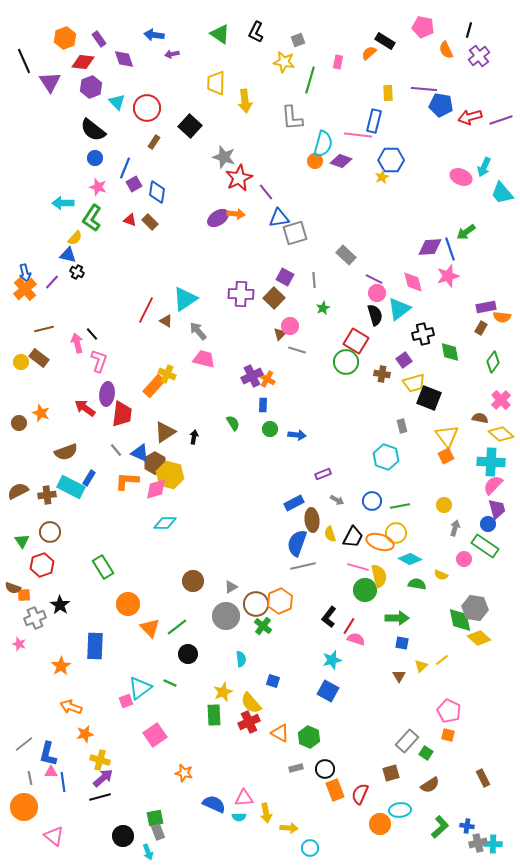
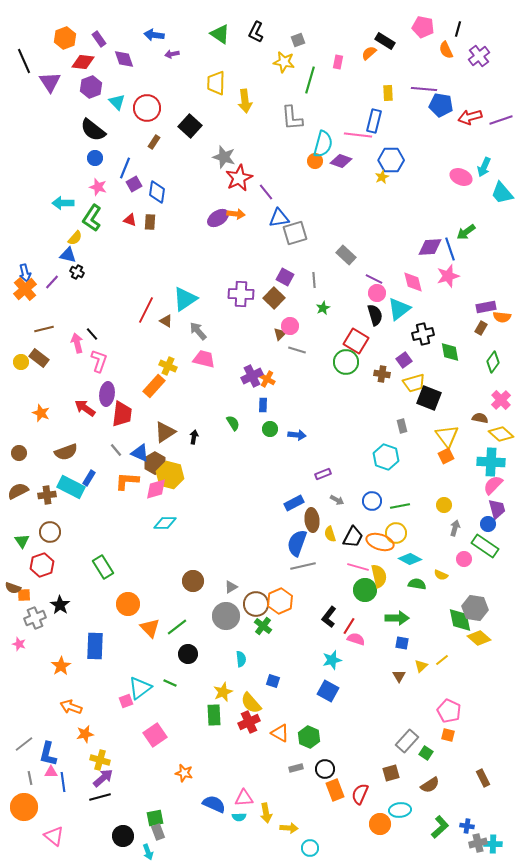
black line at (469, 30): moved 11 px left, 1 px up
brown rectangle at (150, 222): rotated 49 degrees clockwise
yellow cross at (167, 374): moved 1 px right, 8 px up
brown circle at (19, 423): moved 30 px down
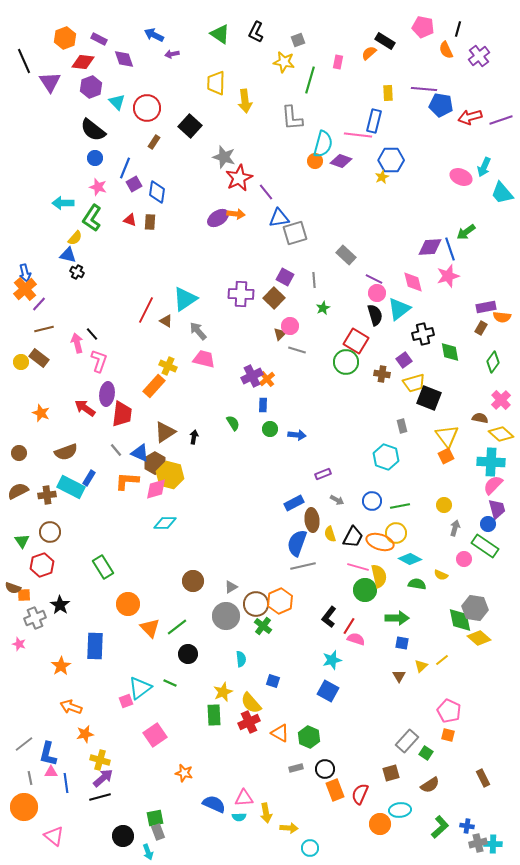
blue arrow at (154, 35): rotated 18 degrees clockwise
purple rectangle at (99, 39): rotated 28 degrees counterclockwise
purple line at (52, 282): moved 13 px left, 22 px down
orange cross at (267, 379): rotated 21 degrees clockwise
blue line at (63, 782): moved 3 px right, 1 px down
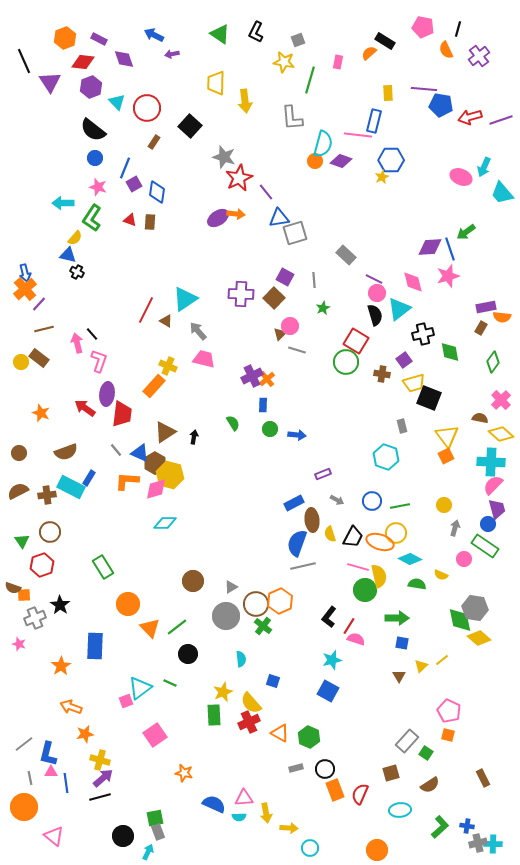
orange circle at (380, 824): moved 3 px left, 26 px down
cyan arrow at (148, 852): rotated 133 degrees counterclockwise
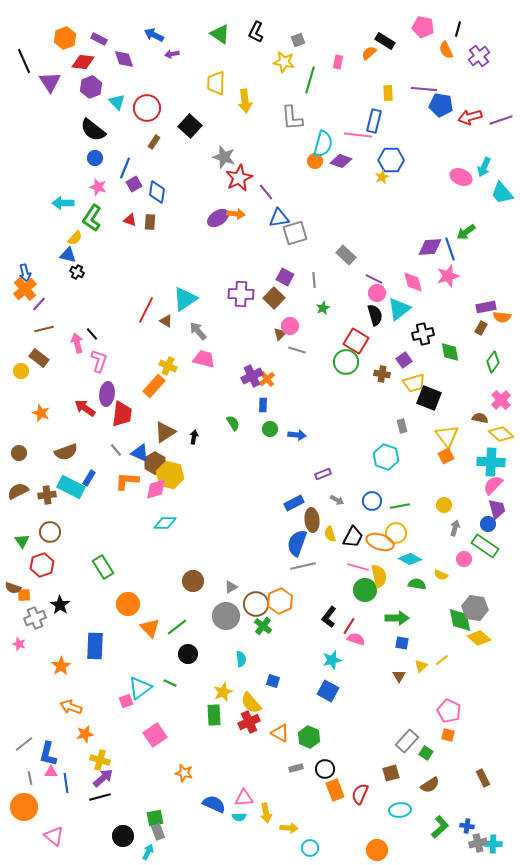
yellow circle at (21, 362): moved 9 px down
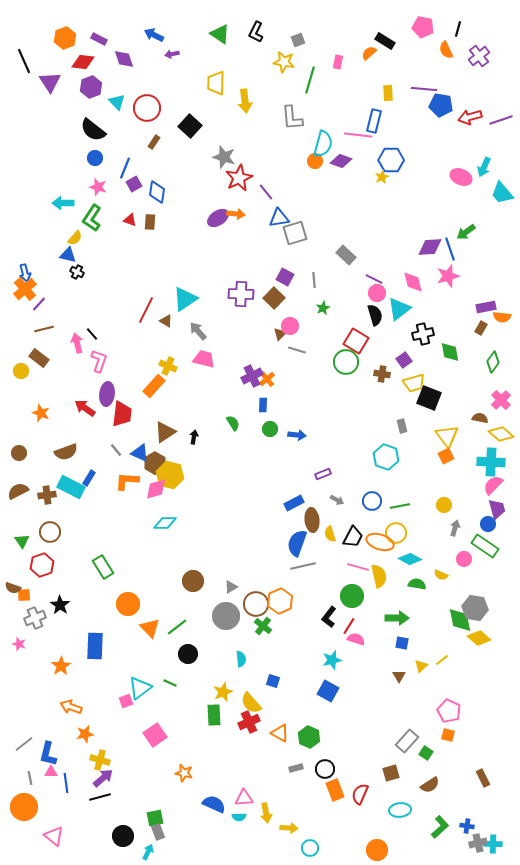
green circle at (365, 590): moved 13 px left, 6 px down
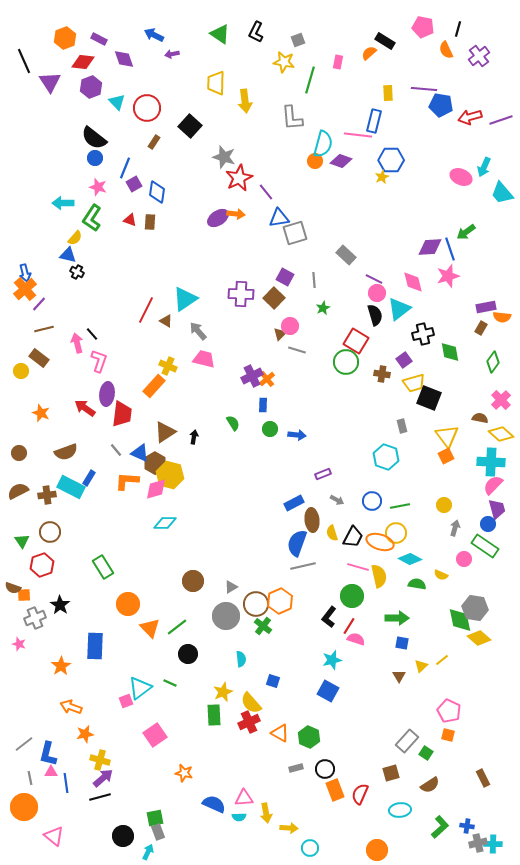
black semicircle at (93, 130): moved 1 px right, 8 px down
yellow semicircle at (330, 534): moved 2 px right, 1 px up
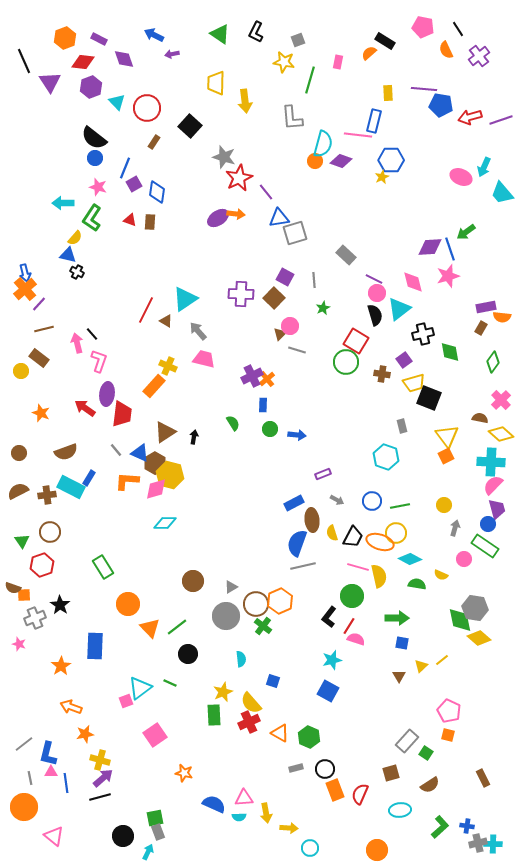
black line at (458, 29): rotated 49 degrees counterclockwise
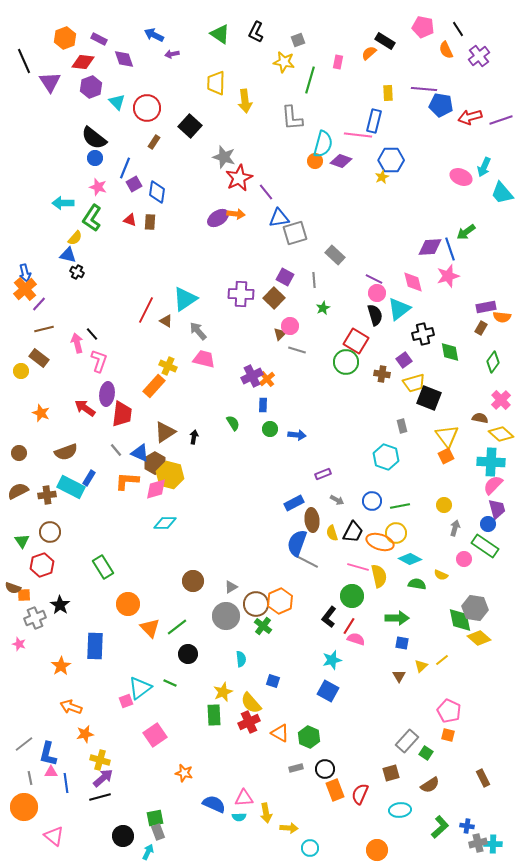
gray rectangle at (346, 255): moved 11 px left
black trapezoid at (353, 537): moved 5 px up
gray line at (303, 566): moved 3 px right, 5 px up; rotated 40 degrees clockwise
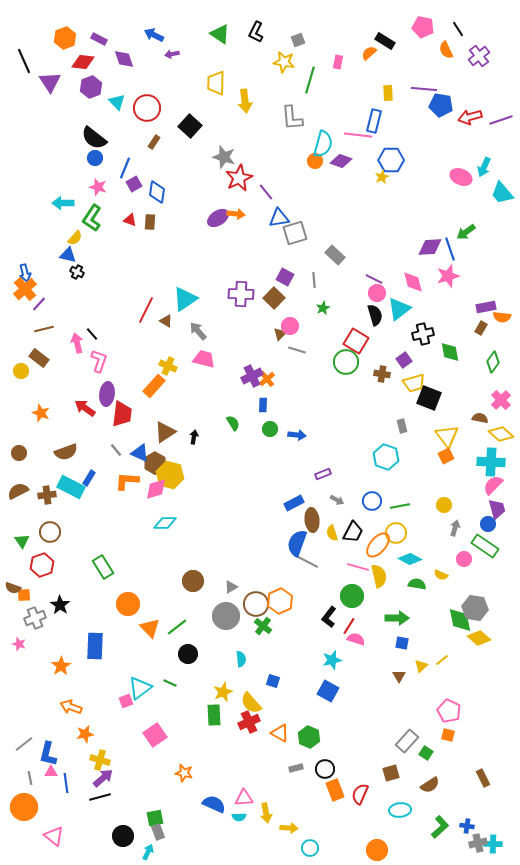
orange ellipse at (380, 542): moved 2 px left, 3 px down; rotated 68 degrees counterclockwise
